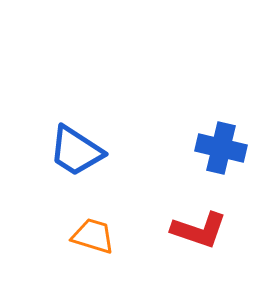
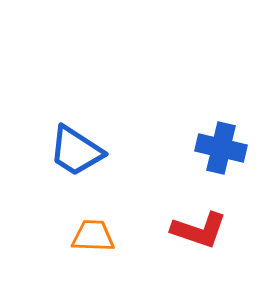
orange trapezoid: rotated 15 degrees counterclockwise
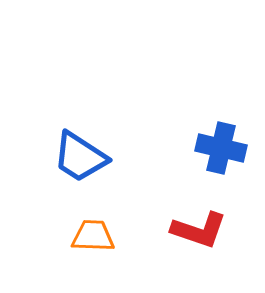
blue trapezoid: moved 4 px right, 6 px down
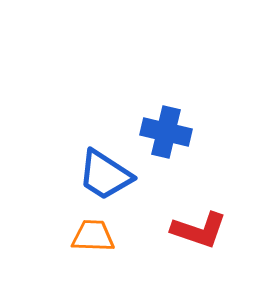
blue cross: moved 55 px left, 16 px up
blue trapezoid: moved 25 px right, 18 px down
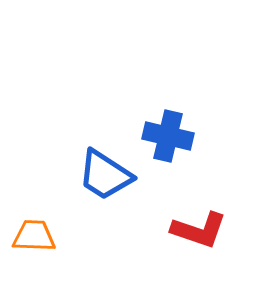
blue cross: moved 2 px right, 4 px down
orange trapezoid: moved 59 px left
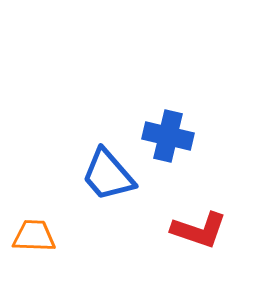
blue trapezoid: moved 3 px right; rotated 16 degrees clockwise
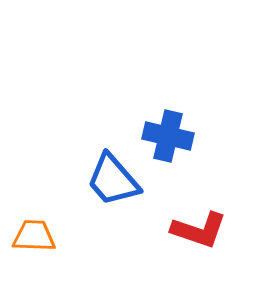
blue trapezoid: moved 5 px right, 5 px down
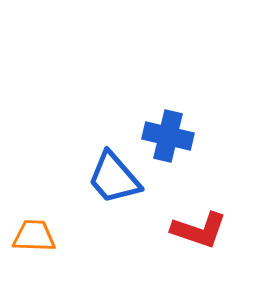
blue trapezoid: moved 1 px right, 2 px up
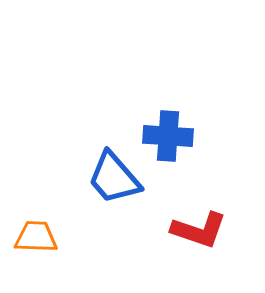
blue cross: rotated 9 degrees counterclockwise
orange trapezoid: moved 2 px right, 1 px down
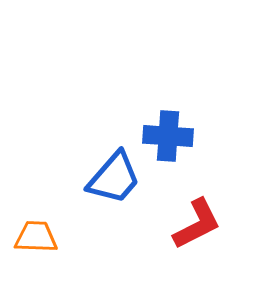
blue trapezoid: rotated 98 degrees counterclockwise
red L-shape: moved 2 px left, 6 px up; rotated 46 degrees counterclockwise
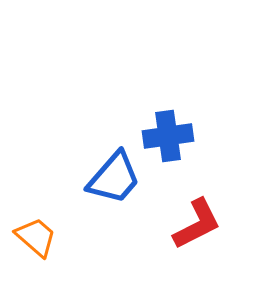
blue cross: rotated 12 degrees counterclockwise
orange trapezoid: rotated 39 degrees clockwise
